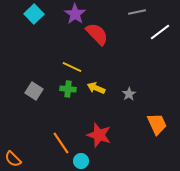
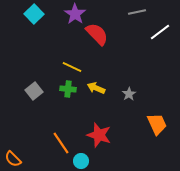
gray square: rotated 18 degrees clockwise
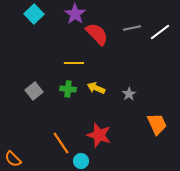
gray line: moved 5 px left, 16 px down
yellow line: moved 2 px right, 4 px up; rotated 24 degrees counterclockwise
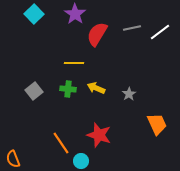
red semicircle: rotated 105 degrees counterclockwise
orange semicircle: rotated 24 degrees clockwise
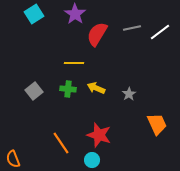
cyan square: rotated 12 degrees clockwise
cyan circle: moved 11 px right, 1 px up
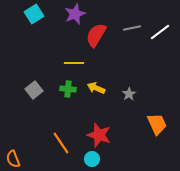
purple star: rotated 15 degrees clockwise
red semicircle: moved 1 px left, 1 px down
gray square: moved 1 px up
cyan circle: moved 1 px up
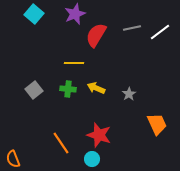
cyan square: rotated 18 degrees counterclockwise
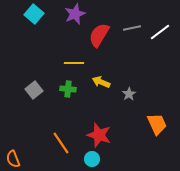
red semicircle: moved 3 px right
yellow arrow: moved 5 px right, 6 px up
